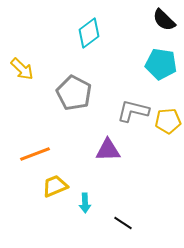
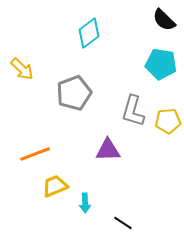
gray pentagon: rotated 24 degrees clockwise
gray L-shape: rotated 88 degrees counterclockwise
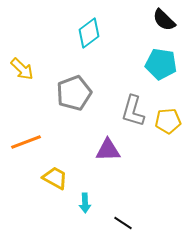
orange line: moved 9 px left, 12 px up
yellow trapezoid: moved 8 px up; rotated 52 degrees clockwise
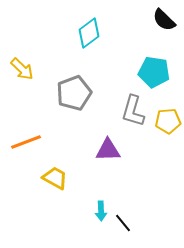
cyan pentagon: moved 7 px left, 8 px down
cyan arrow: moved 16 px right, 8 px down
black line: rotated 18 degrees clockwise
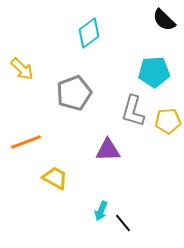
cyan pentagon: rotated 12 degrees counterclockwise
cyan arrow: rotated 24 degrees clockwise
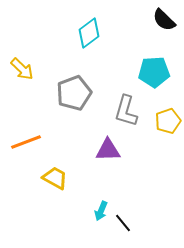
gray L-shape: moved 7 px left
yellow pentagon: rotated 15 degrees counterclockwise
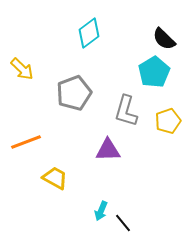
black semicircle: moved 19 px down
cyan pentagon: rotated 28 degrees counterclockwise
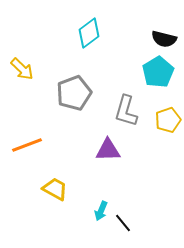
black semicircle: rotated 30 degrees counterclockwise
cyan pentagon: moved 4 px right
yellow pentagon: moved 1 px up
orange line: moved 1 px right, 3 px down
yellow trapezoid: moved 11 px down
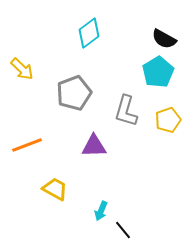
black semicircle: rotated 15 degrees clockwise
purple triangle: moved 14 px left, 4 px up
black line: moved 7 px down
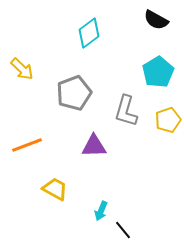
black semicircle: moved 8 px left, 19 px up
